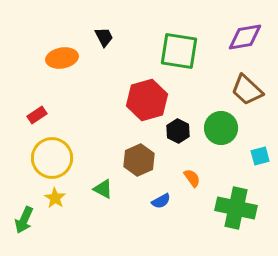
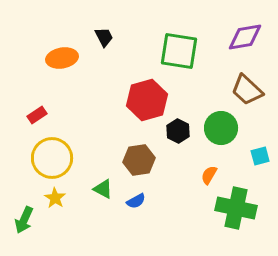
brown hexagon: rotated 16 degrees clockwise
orange semicircle: moved 17 px right, 3 px up; rotated 114 degrees counterclockwise
blue semicircle: moved 25 px left
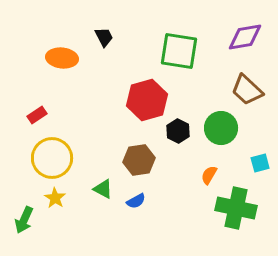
orange ellipse: rotated 16 degrees clockwise
cyan square: moved 7 px down
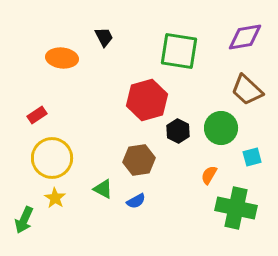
cyan square: moved 8 px left, 6 px up
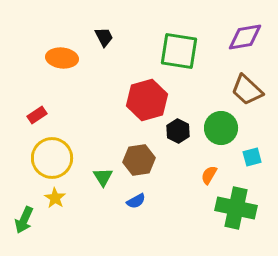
green triangle: moved 12 px up; rotated 30 degrees clockwise
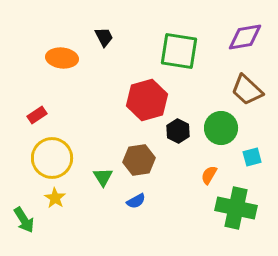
green arrow: rotated 56 degrees counterclockwise
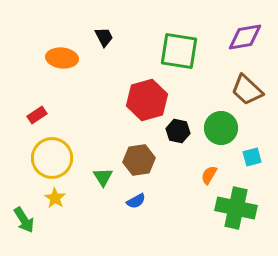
black hexagon: rotated 15 degrees counterclockwise
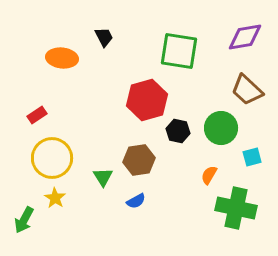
green arrow: rotated 60 degrees clockwise
